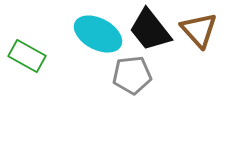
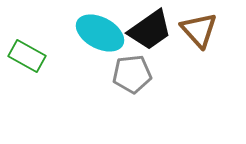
black trapezoid: rotated 87 degrees counterclockwise
cyan ellipse: moved 2 px right, 1 px up
gray pentagon: moved 1 px up
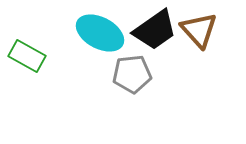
black trapezoid: moved 5 px right
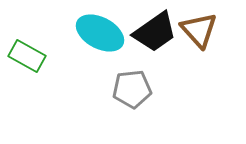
black trapezoid: moved 2 px down
gray pentagon: moved 15 px down
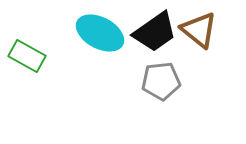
brown triangle: rotated 9 degrees counterclockwise
gray pentagon: moved 29 px right, 8 px up
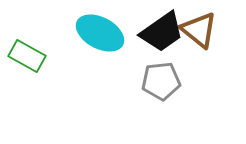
black trapezoid: moved 7 px right
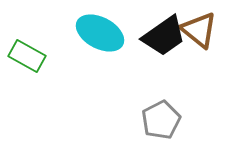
black trapezoid: moved 2 px right, 4 px down
gray pentagon: moved 39 px down; rotated 21 degrees counterclockwise
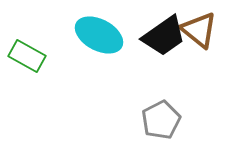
cyan ellipse: moved 1 px left, 2 px down
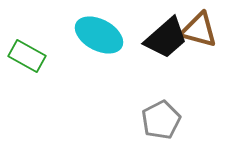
brown triangle: rotated 24 degrees counterclockwise
black trapezoid: moved 2 px right, 2 px down; rotated 6 degrees counterclockwise
